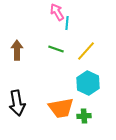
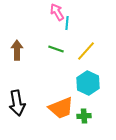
orange trapezoid: rotated 12 degrees counterclockwise
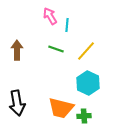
pink arrow: moved 7 px left, 4 px down
cyan line: moved 2 px down
orange trapezoid: rotated 36 degrees clockwise
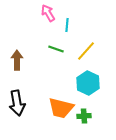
pink arrow: moved 2 px left, 3 px up
brown arrow: moved 10 px down
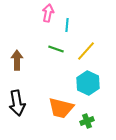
pink arrow: rotated 42 degrees clockwise
green cross: moved 3 px right, 5 px down; rotated 16 degrees counterclockwise
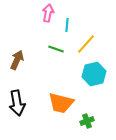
yellow line: moved 7 px up
brown arrow: rotated 24 degrees clockwise
cyan hexagon: moved 6 px right, 9 px up; rotated 20 degrees clockwise
orange trapezoid: moved 5 px up
